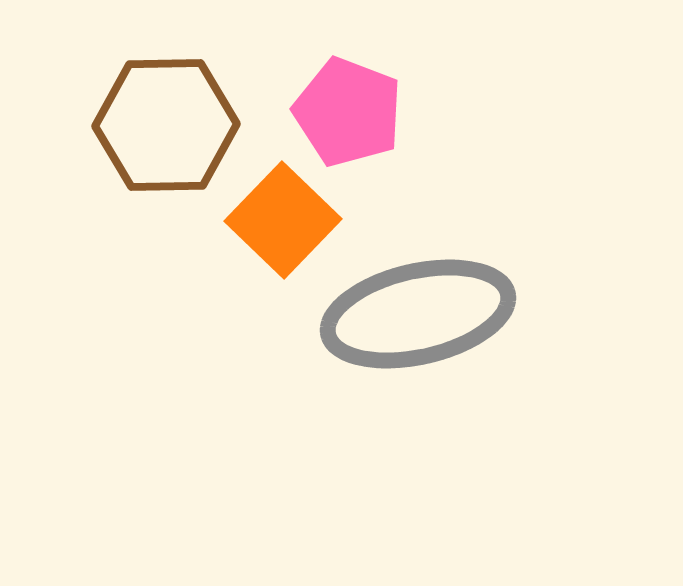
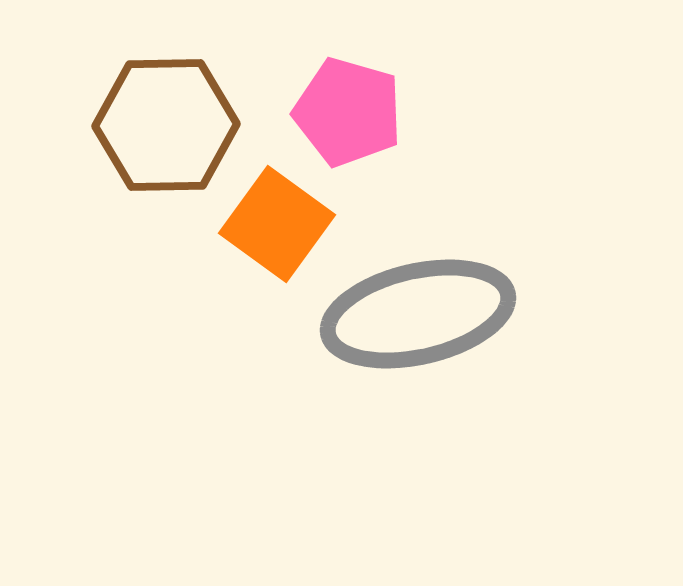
pink pentagon: rotated 5 degrees counterclockwise
orange square: moved 6 px left, 4 px down; rotated 8 degrees counterclockwise
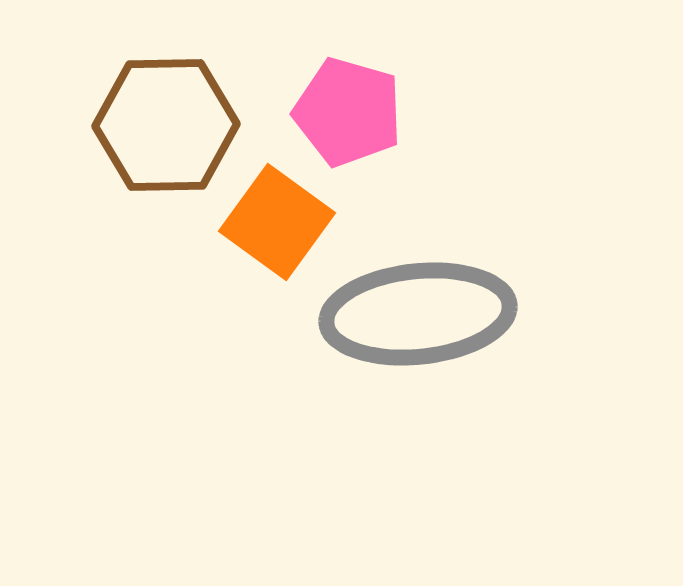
orange square: moved 2 px up
gray ellipse: rotated 7 degrees clockwise
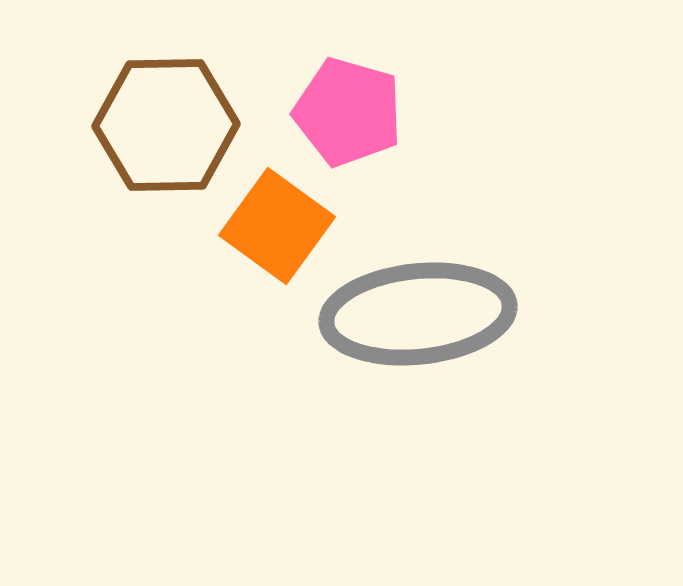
orange square: moved 4 px down
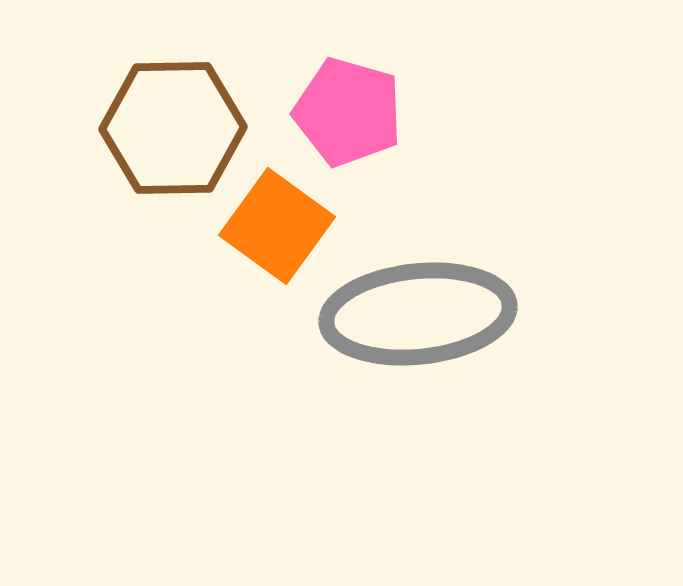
brown hexagon: moved 7 px right, 3 px down
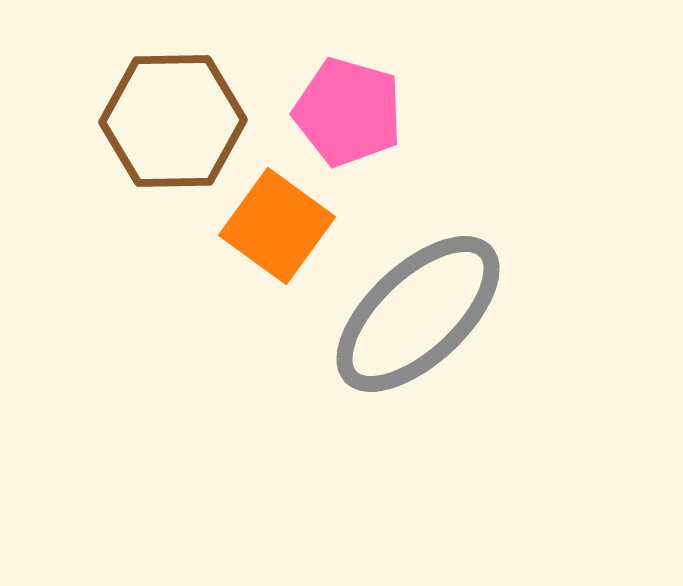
brown hexagon: moved 7 px up
gray ellipse: rotated 37 degrees counterclockwise
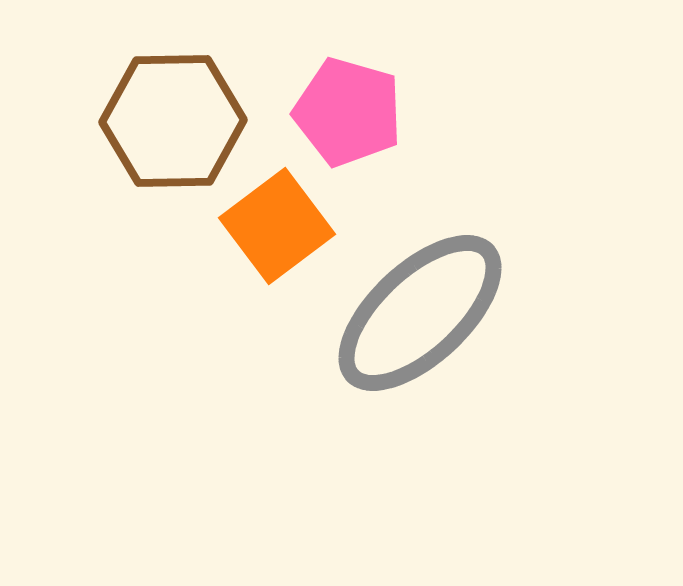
orange square: rotated 17 degrees clockwise
gray ellipse: moved 2 px right, 1 px up
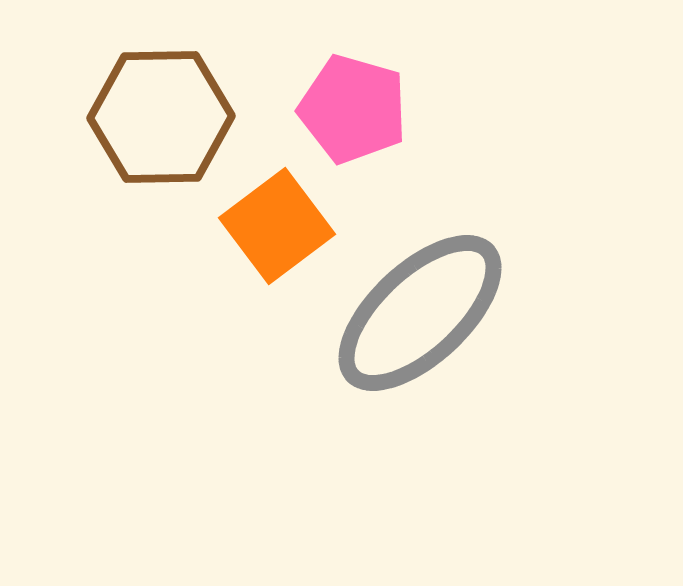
pink pentagon: moved 5 px right, 3 px up
brown hexagon: moved 12 px left, 4 px up
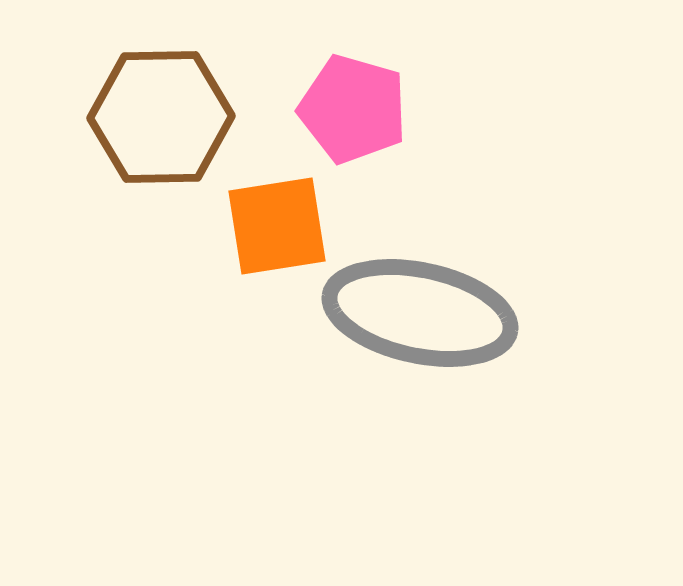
orange square: rotated 28 degrees clockwise
gray ellipse: rotated 55 degrees clockwise
